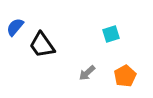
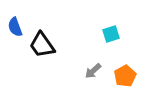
blue semicircle: rotated 60 degrees counterclockwise
gray arrow: moved 6 px right, 2 px up
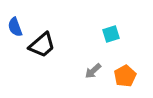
black trapezoid: rotated 96 degrees counterclockwise
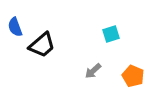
orange pentagon: moved 8 px right; rotated 20 degrees counterclockwise
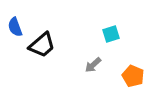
gray arrow: moved 6 px up
